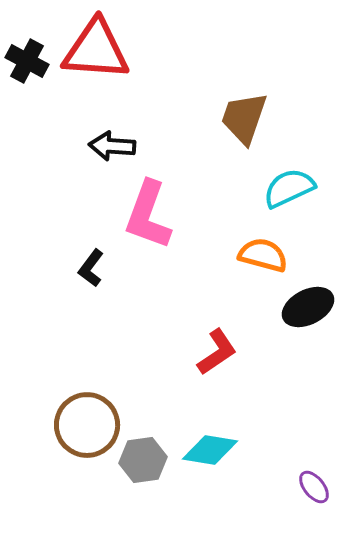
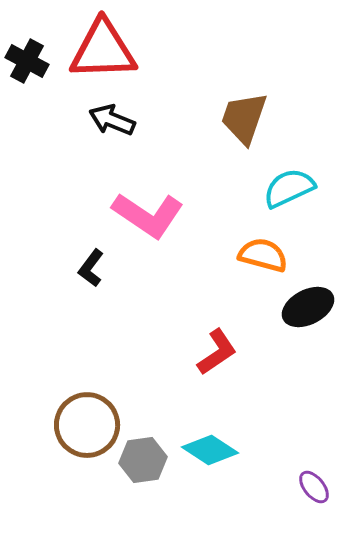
red triangle: moved 7 px right; rotated 6 degrees counterclockwise
black arrow: moved 26 px up; rotated 18 degrees clockwise
pink L-shape: rotated 76 degrees counterclockwise
cyan diamond: rotated 24 degrees clockwise
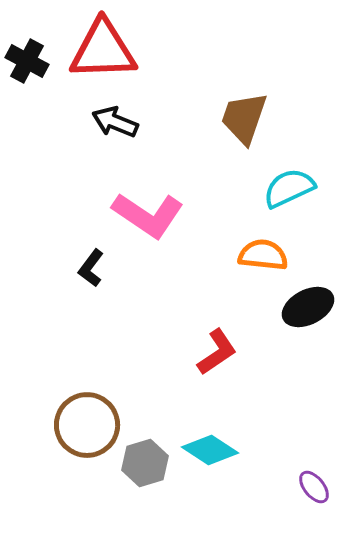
black arrow: moved 3 px right, 2 px down
orange semicircle: rotated 9 degrees counterclockwise
gray hexagon: moved 2 px right, 3 px down; rotated 9 degrees counterclockwise
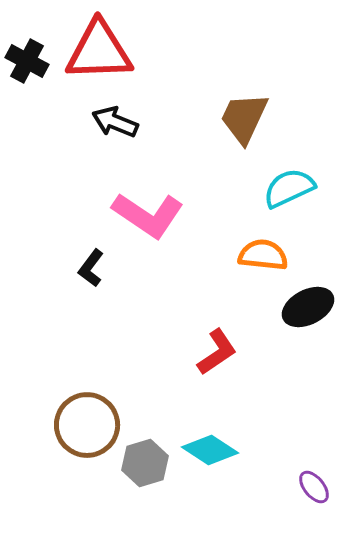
red triangle: moved 4 px left, 1 px down
brown trapezoid: rotated 6 degrees clockwise
